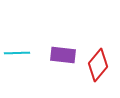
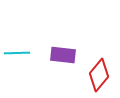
red diamond: moved 1 px right, 10 px down
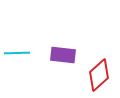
red diamond: rotated 8 degrees clockwise
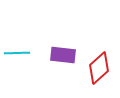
red diamond: moved 7 px up
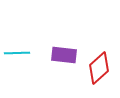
purple rectangle: moved 1 px right
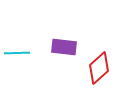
purple rectangle: moved 8 px up
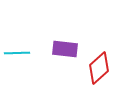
purple rectangle: moved 1 px right, 2 px down
